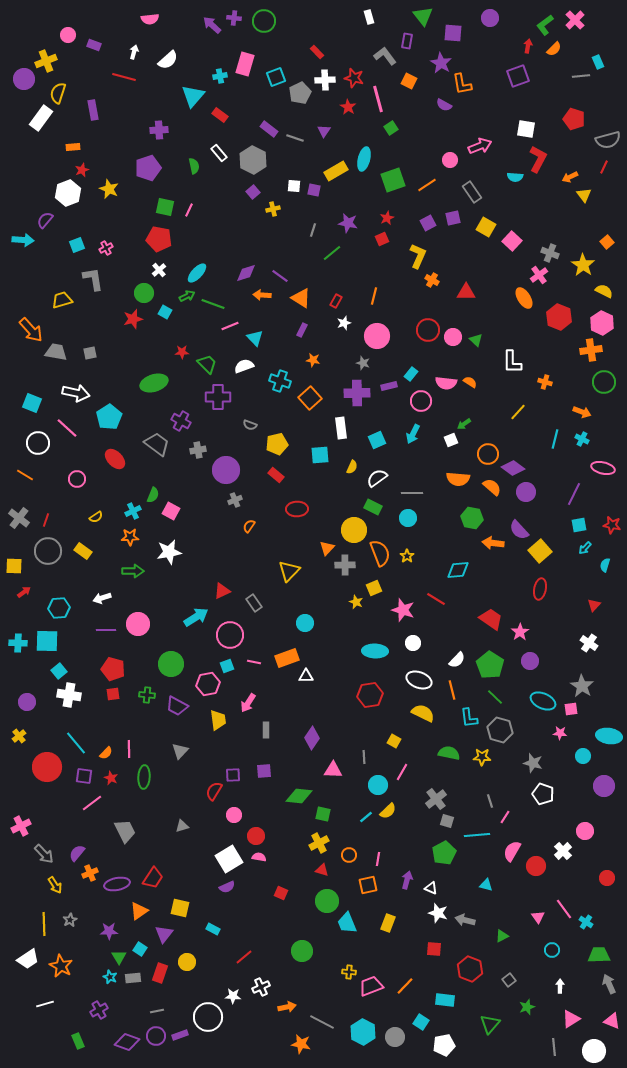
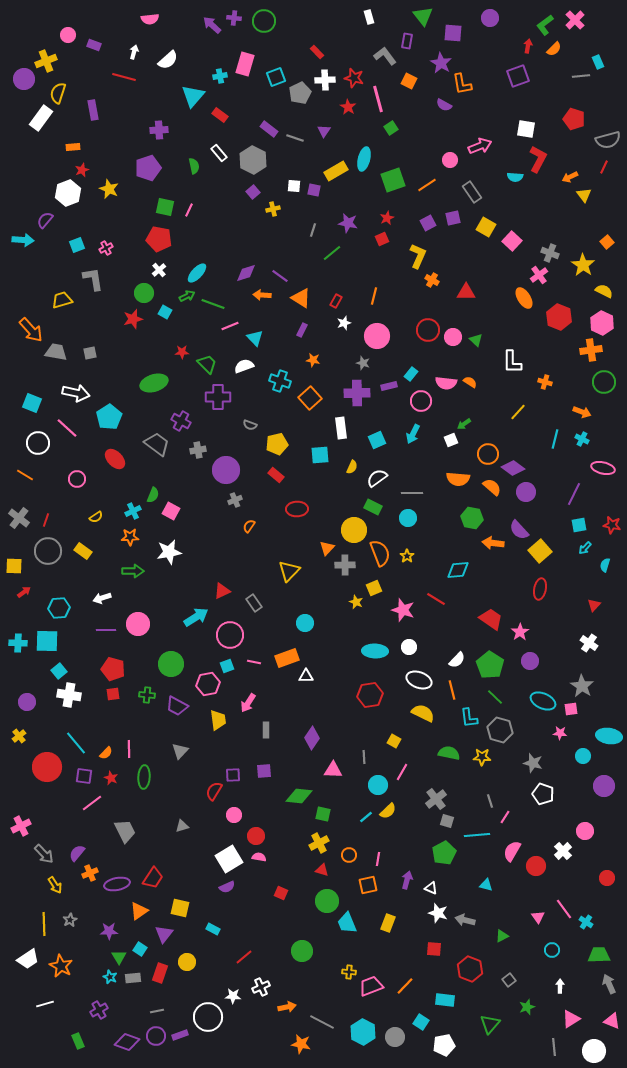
white circle at (413, 643): moved 4 px left, 4 px down
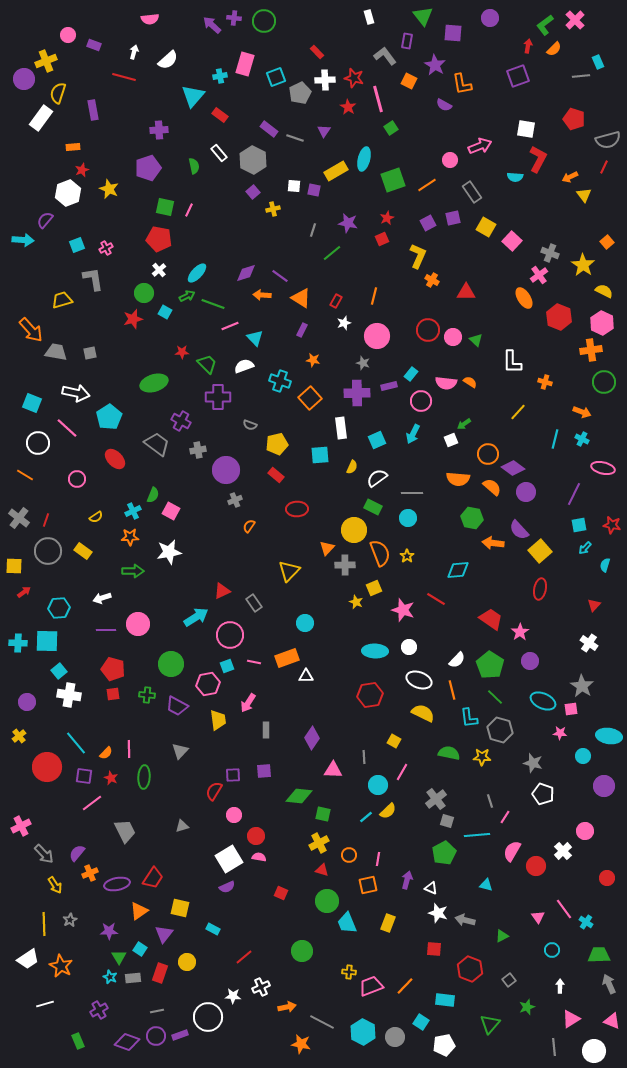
purple star at (441, 63): moved 6 px left, 2 px down
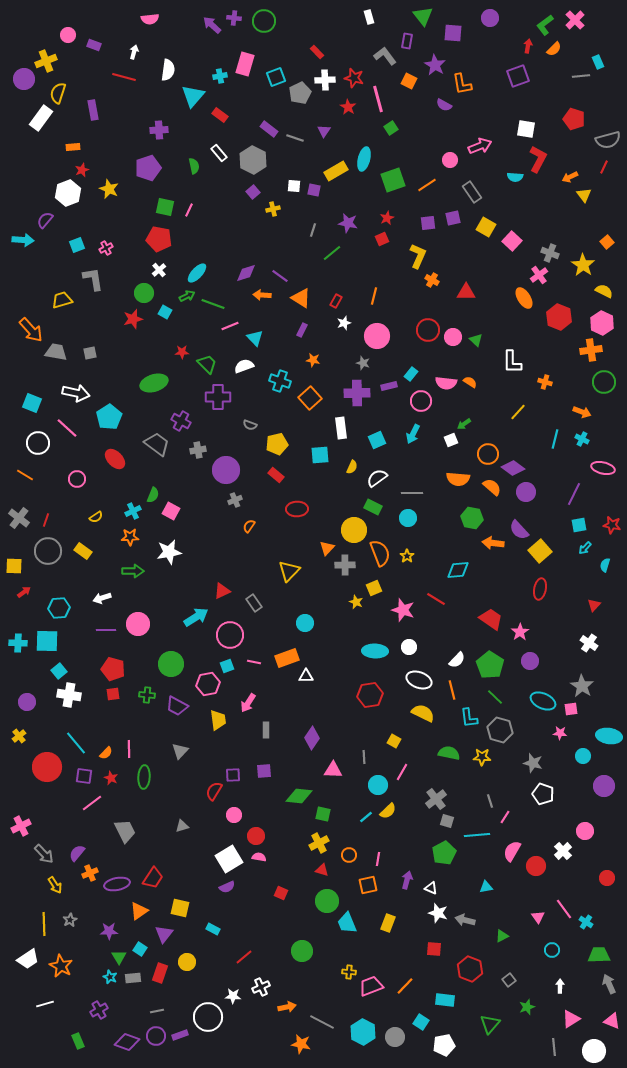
white semicircle at (168, 60): moved 10 px down; rotated 40 degrees counterclockwise
purple square at (428, 223): rotated 21 degrees clockwise
cyan triangle at (486, 885): moved 2 px down; rotated 24 degrees counterclockwise
